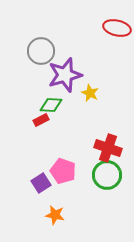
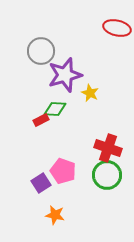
green diamond: moved 4 px right, 4 px down
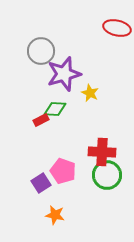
purple star: moved 1 px left, 1 px up
red cross: moved 6 px left, 4 px down; rotated 16 degrees counterclockwise
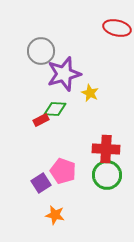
red cross: moved 4 px right, 3 px up
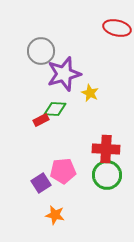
pink pentagon: rotated 25 degrees counterclockwise
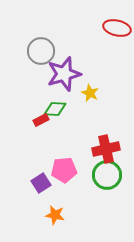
red cross: rotated 16 degrees counterclockwise
pink pentagon: moved 1 px right, 1 px up
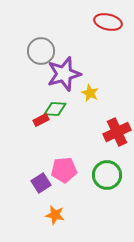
red ellipse: moved 9 px left, 6 px up
red cross: moved 11 px right, 17 px up; rotated 12 degrees counterclockwise
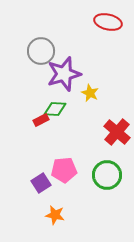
red cross: rotated 24 degrees counterclockwise
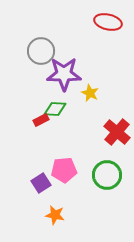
purple star: rotated 16 degrees clockwise
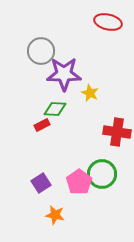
red rectangle: moved 1 px right, 5 px down
red cross: rotated 32 degrees counterclockwise
pink pentagon: moved 15 px right, 12 px down; rotated 30 degrees counterclockwise
green circle: moved 5 px left, 1 px up
